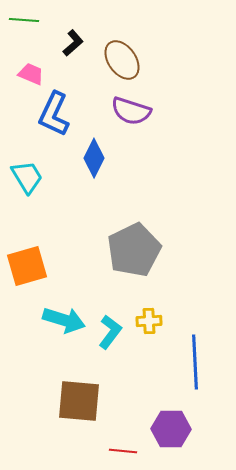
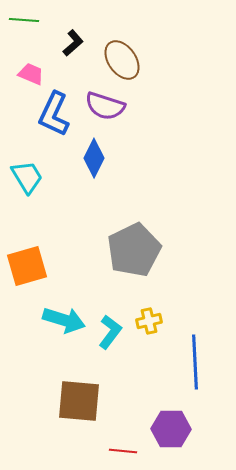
purple semicircle: moved 26 px left, 5 px up
yellow cross: rotated 10 degrees counterclockwise
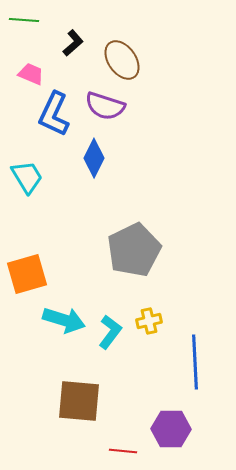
orange square: moved 8 px down
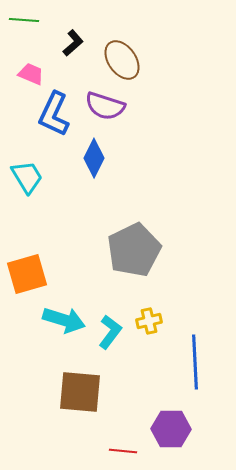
brown square: moved 1 px right, 9 px up
